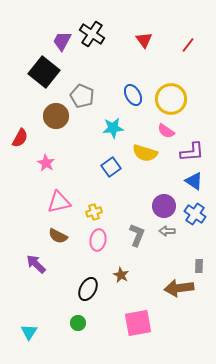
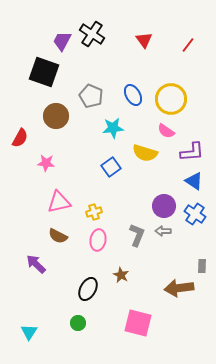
black square: rotated 20 degrees counterclockwise
gray pentagon: moved 9 px right
pink star: rotated 24 degrees counterclockwise
gray arrow: moved 4 px left
gray rectangle: moved 3 px right
pink square: rotated 24 degrees clockwise
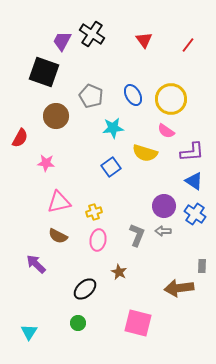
brown star: moved 2 px left, 3 px up
black ellipse: moved 3 px left; rotated 20 degrees clockwise
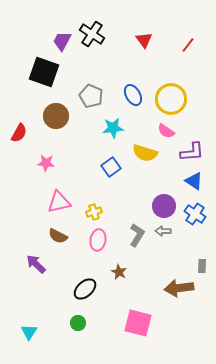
red semicircle: moved 1 px left, 5 px up
gray L-shape: rotated 10 degrees clockwise
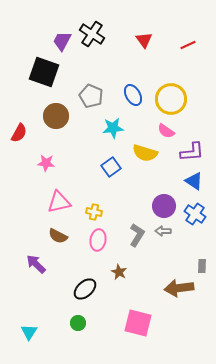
red line: rotated 28 degrees clockwise
yellow cross: rotated 28 degrees clockwise
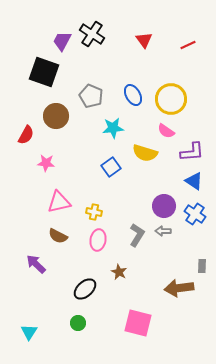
red semicircle: moved 7 px right, 2 px down
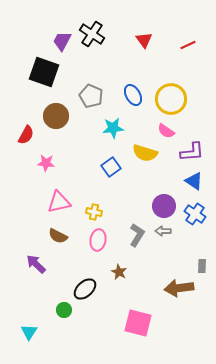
green circle: moved 14 px left, 13 px up
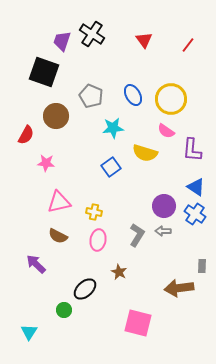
purple trapezoid: rotated 10 degrees counterclockwise
red line: rotated 28 degrees counterclockwise
purple L-shape: moved 2 px up; rotated 100 degrees clockwise
blue triangle: moved 2 px right, 6 px down
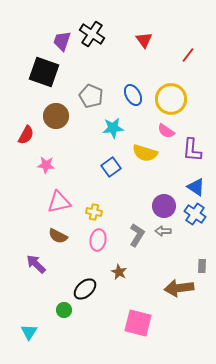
red line: moved 10 px down
pink star: moved 2 px down
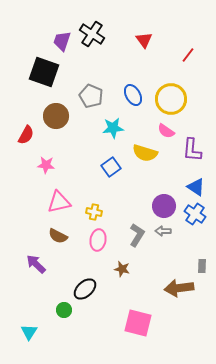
brown star: moved 3 px right, 3 px up; rotated 14 degrees counterclockwise
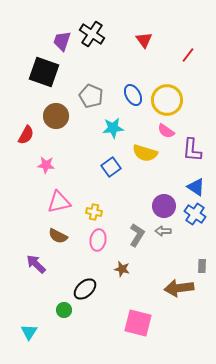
yellow circle: moved 4 px left, 1 px down
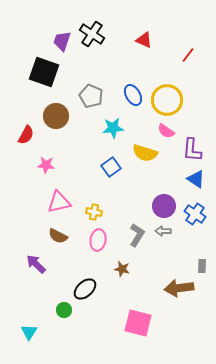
red triangle: rotated 30 degrees counterclockwise
blue triangle: moved 8 px up
